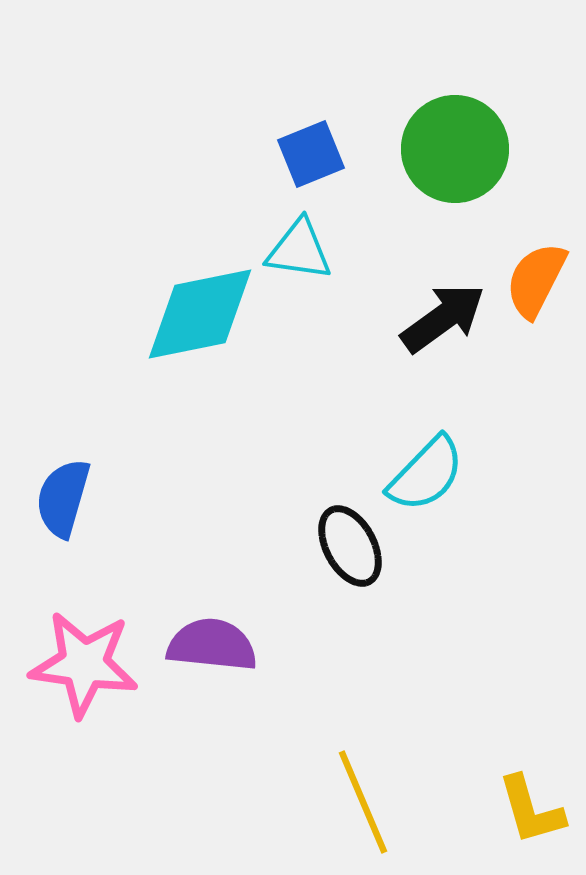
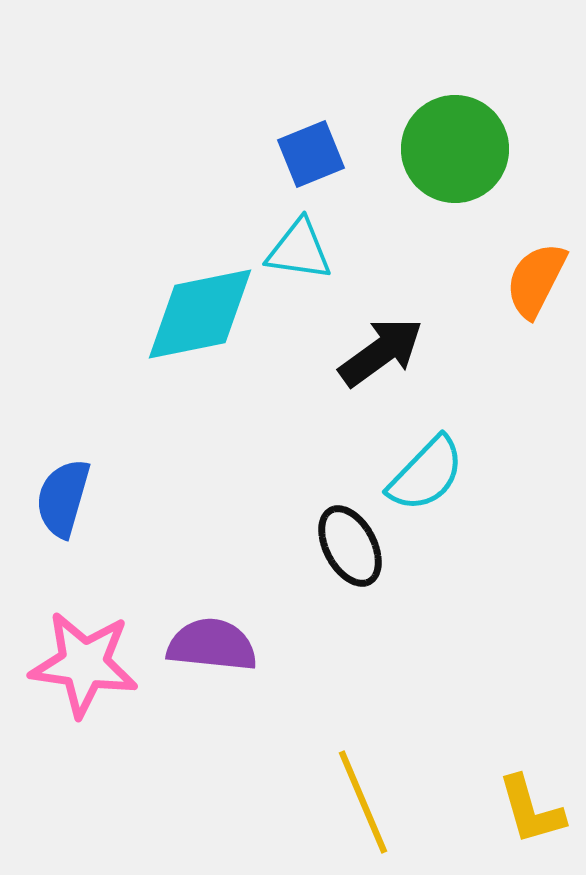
black arrow: moved 62 px left, 34 px down
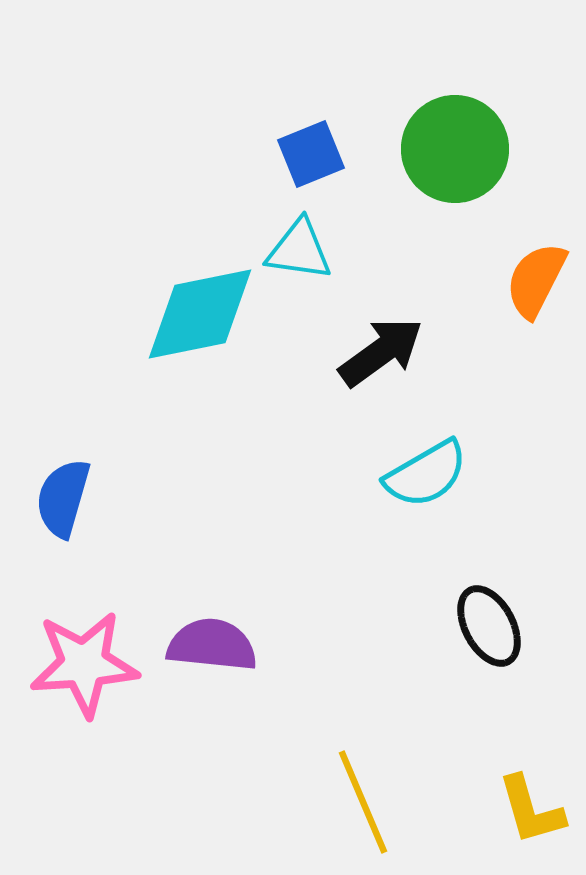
cyan semicircle: rotated 16 degrees clockwise
black ellipse: moved 139 px right, 80 px down
pink star: rotated 12 degrees counterclockwise
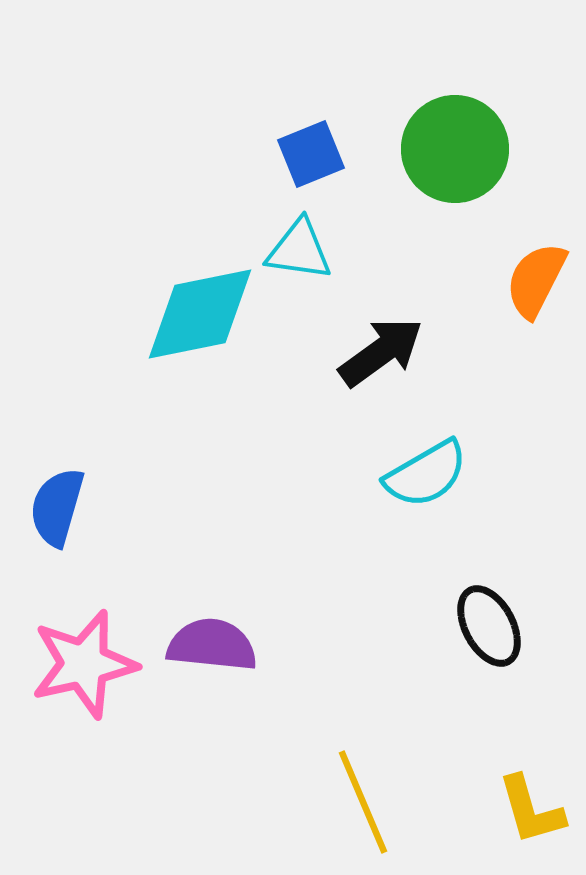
blue semicircle: moved 6 px left, 9 px down
pink star: rotated 9 degrees counterclockwise
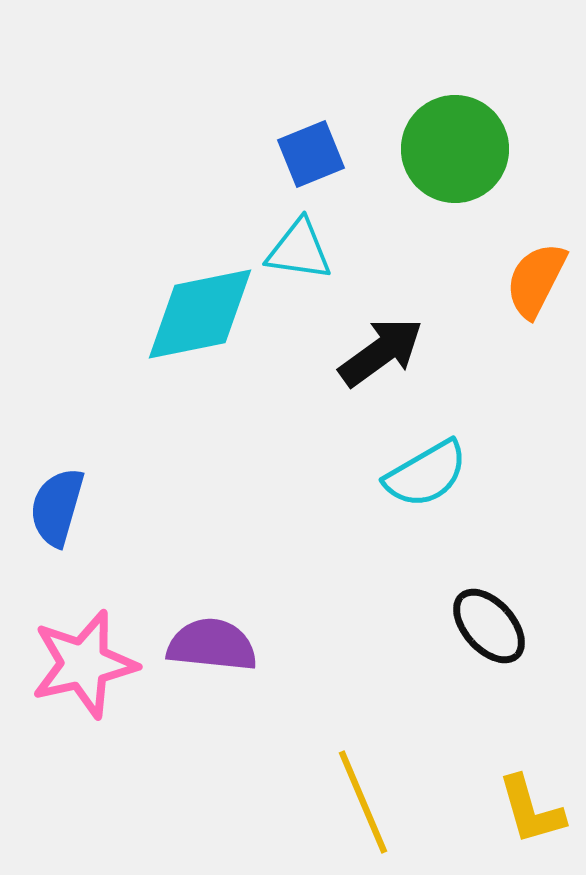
black ellipse: rotated 14 degrees counterclockwise
